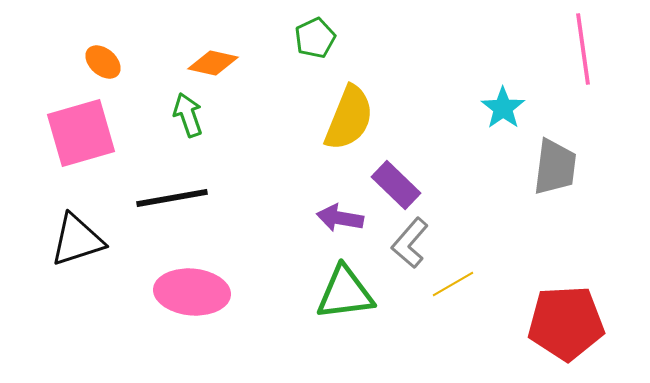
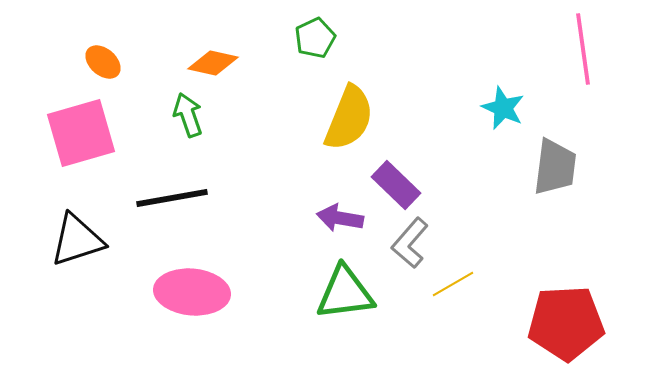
cyan star: rotated 12 degrees counterclockwise
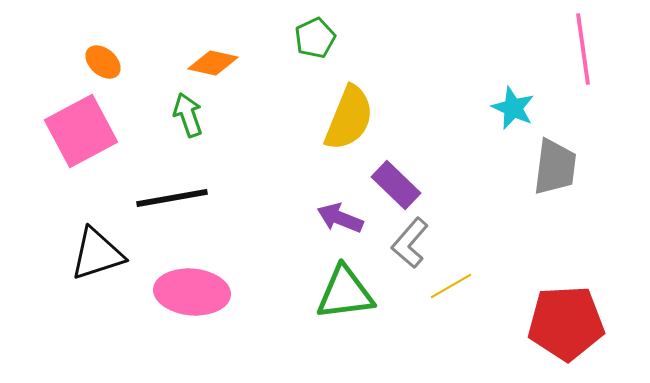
cyan star: moved 10 px right
pink square: moved 2 px up; rotated 12 degrees counterclockwise
purple arrow: rotated 12 degrees clockwise
black triangle: moved 20 px right, 14 px down
yellow line: moved 2 px left, 2 px down
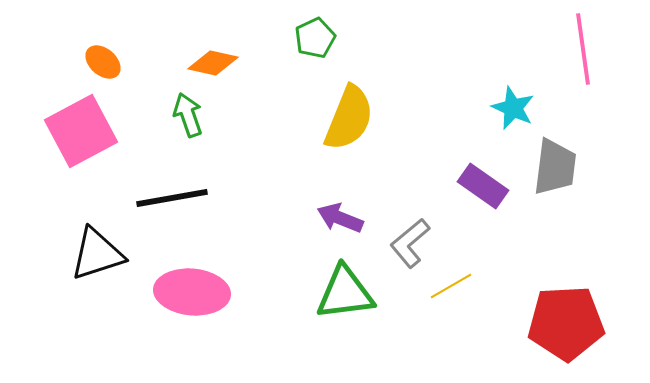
purple rectangle: moved 87 px right, 1 px down; rotated 9 degrees counterclockwise
gray L-shape: rotated 9 degrees clockwise
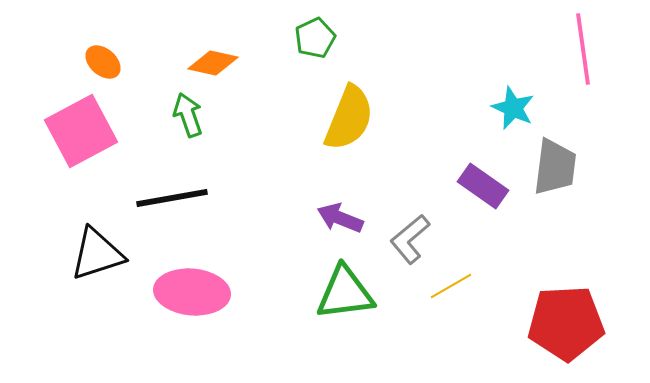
gray L-shape: moved 4 px up
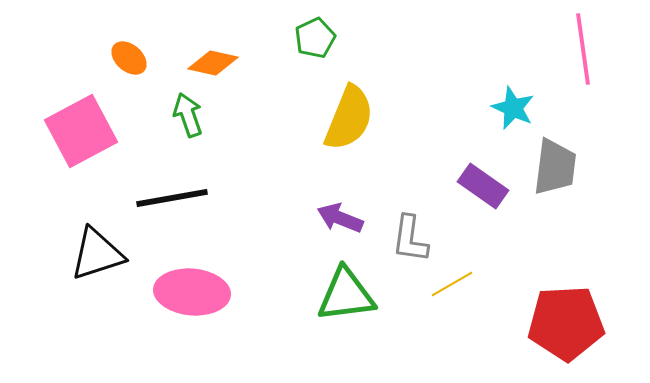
orange ellipse: moved 26 px right, 4 px up
gray L-shape: rotated 42 degrees counterclockwise
yellow line: moved 1 px right, 2 px up
green triangle: moved 1 px right, 2 px down
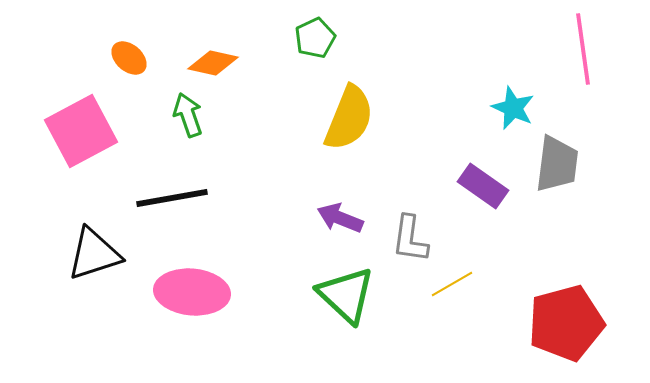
gray trapezoid: moved 2 px right, 3 px up
black triangle: moved 3 px left
green triangle: rotated 50 degrees clockwise
red pentagon: rotated 12 degrees counterclockwise
